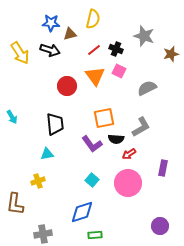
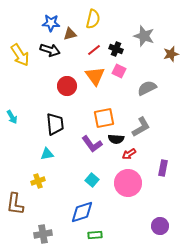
yellow arrow: moved 2 px down
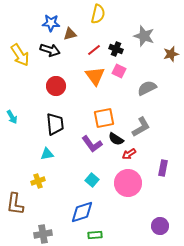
yellow semicircle: moved 5 px right, 5 px up
red circle: moved 11 px left
black semicircle: rotated 28 degrees clockwise
